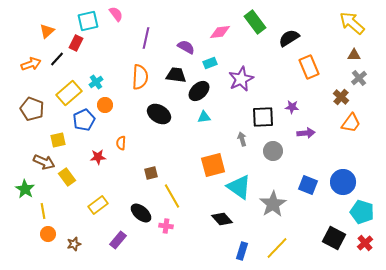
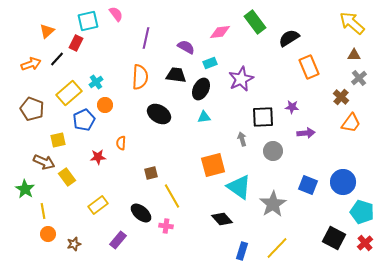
black ellipse at (199, 91): moved 2 px right, 2 px up; rotated 20 degrees counterclockwise
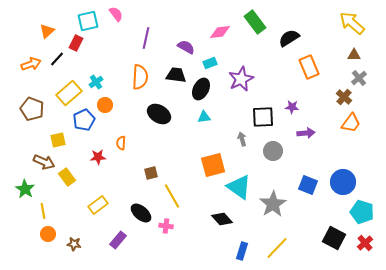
brown cross at (341, 97): moved 3 px right
brown star at (74, 244): rotated 24 degrees clockwise
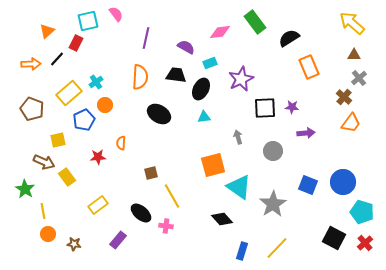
orange arrow at (31, 64): rotated 18 degrees clockwise
black square at (263, 117): moved 2 px right, 9 px up
gray arrow at (242, 139): moved 4 px left, 2 px up
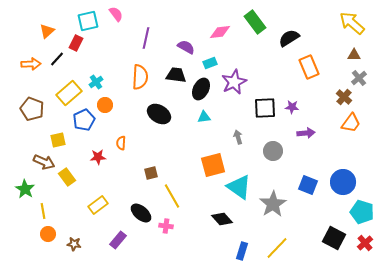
purple star at (241, 79): moved 7 px left, 3 px down
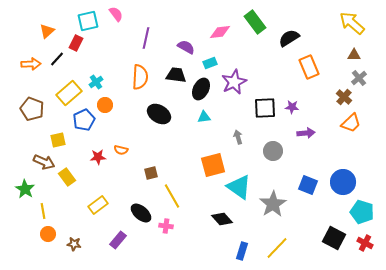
orange trapezoid at (351, 123): rotated 10 degrees clockwise
orange semicircle at (121, 143): moved 7 px down; rotated 80 degrees counterclockwise
red cross at (365, 243): rotated 21 degrees counterclockwise
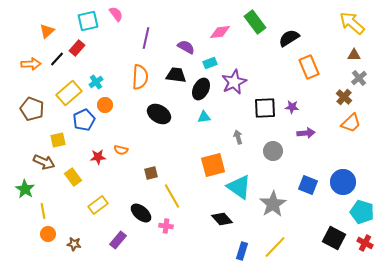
red rectangle at (76, 43): moved 1 px right, 5 px down; rotated 14 degrees clockwise
yellow rectangle at (67, 177): moved 6 px right
yellow line at (277, 248): moved 2 px left, 1 px up
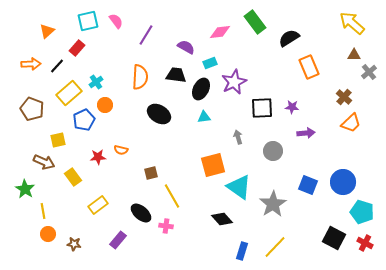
pink semicircle at (116, 14): moved 7 px down
purple line at (146, 38): moved 3 px up; rotated 20 degrees clockwise
black line at (57, 59): moved 7 px down
gray cross at (359, 78): moved 10 px right, 6 px up
black square at (265, 108): moved 3 px left
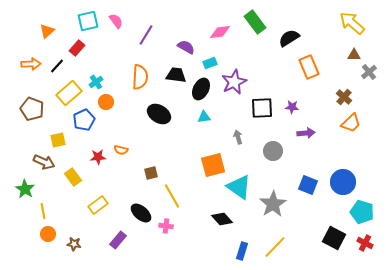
orange circle at (105, 105): moved 1 px right, 3 px up
